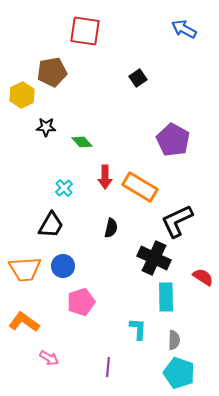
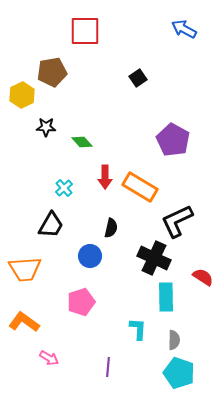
red square: rotated 8 degrees counterclockwise
blue circle: moved 27 px right, 10 px up
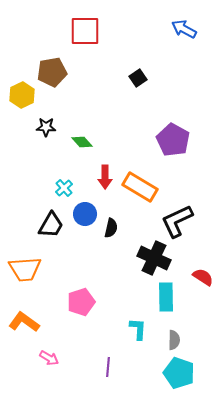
blue circle: moved 5 px left, 42 px up
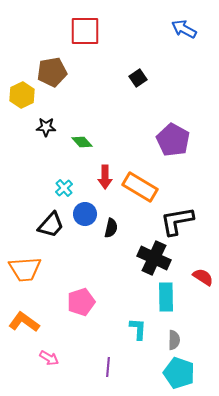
black L-shape: rotated 15 degrees clockwise
black trapezoid: rotated 12 degrees clockwise
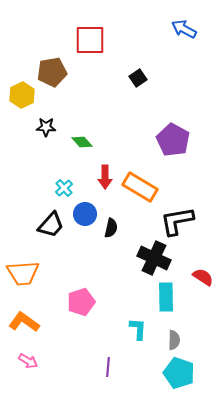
red square: moved 5 px right, 9 px down
orange trapezoid: moved 2 px left, 4 px down
pink arrow: moved 21 px left, 3 px down
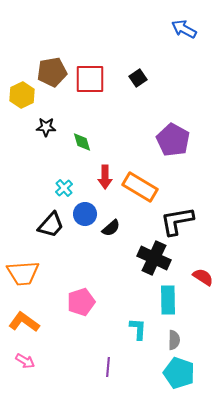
red square: moved 39 px down
green diamond: rotated 25 degrees clockwise
black semicircle: rotated 36 degrees clockwise
cyan rectangle: moved 2 px right, 3 px down
pink arrow: moved 3 px left
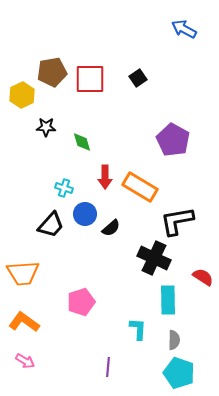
cyan cross: rotated 30 degrees counterclockwise
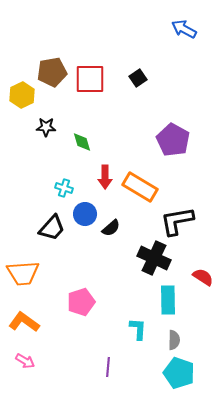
black trapezoid: moved 1 px right, 3 px down
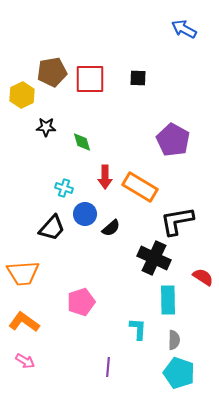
black square: rotated 36 degrees clockwise
